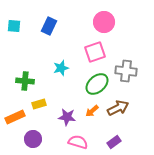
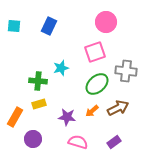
pink circle: moved 2 px right
green cross: moved 13 px right
orange rectangle: rotated 36 degrees counterclockwise
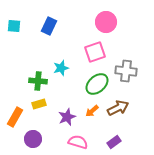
purple star: rotated 30 degrees counterclockwise
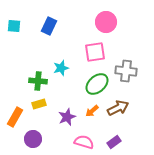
pink square: rotated 10 degrees clockwise
pink semicircle: moved 6 px right
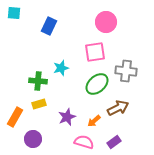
cyan square: moved 13 px up
orange arrow: moved 2 px right, 10 px down
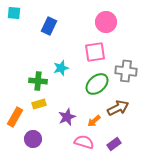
purple rectangle: moved 2 px down
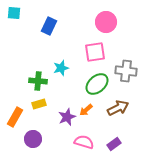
orange arrow: moved 8 px left, 11 px up
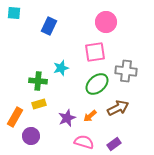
orange arrow: moved 4 px right, 6 px down
purple star: moved 1 px down
purple circle: moved 2 px left, 3 px up
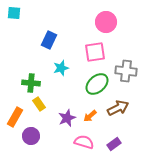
blue rectangle: moved 14 px down
green cross: moved 7 px left, 2 px down
yellow rectangle: rotated 72 degrees clockwise
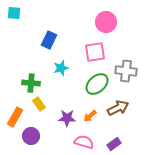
purple star: rotated 24 degrees clockwise
